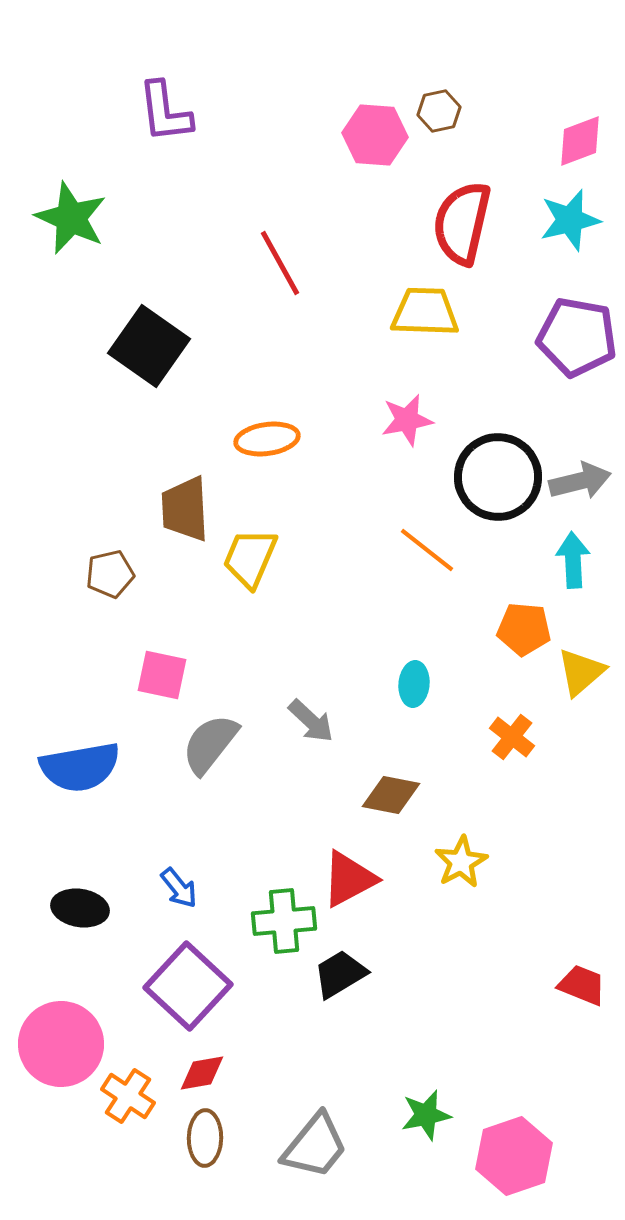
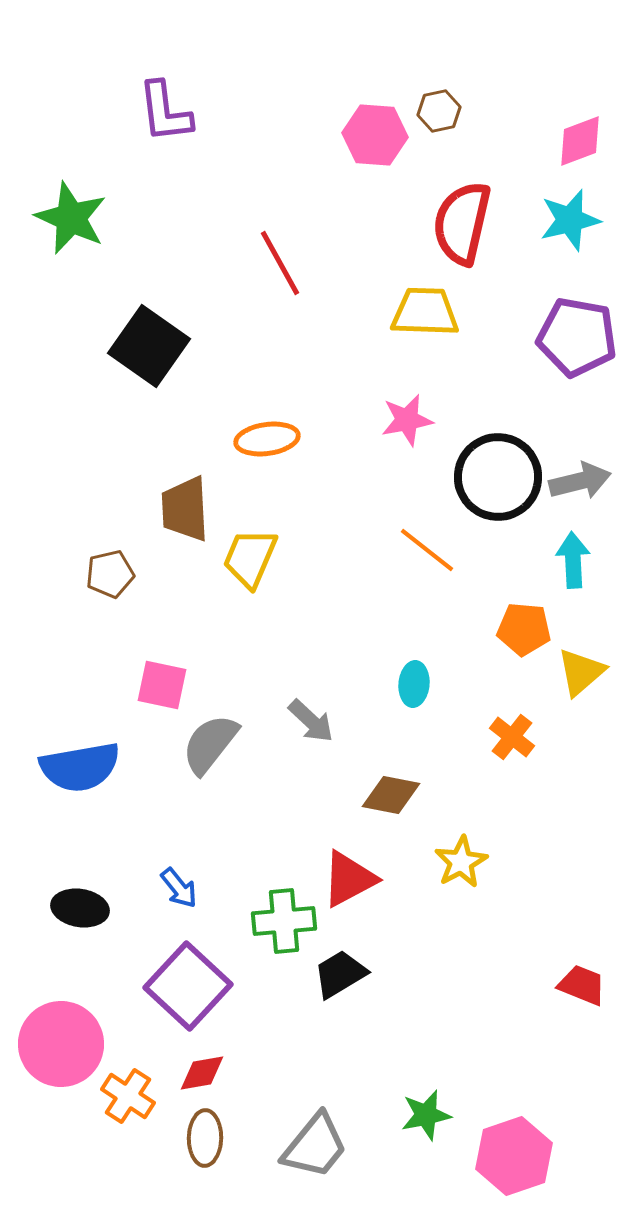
pink square at (162, 675): moved 10 px down
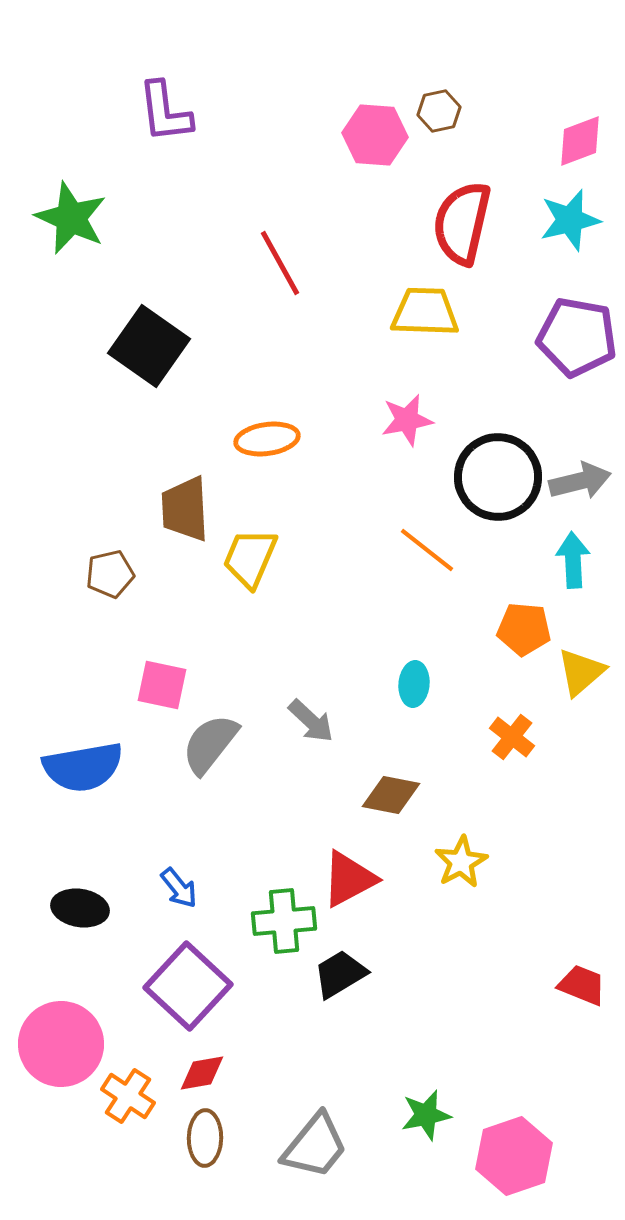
blue semicircle at (80, 767): moved 3 px right
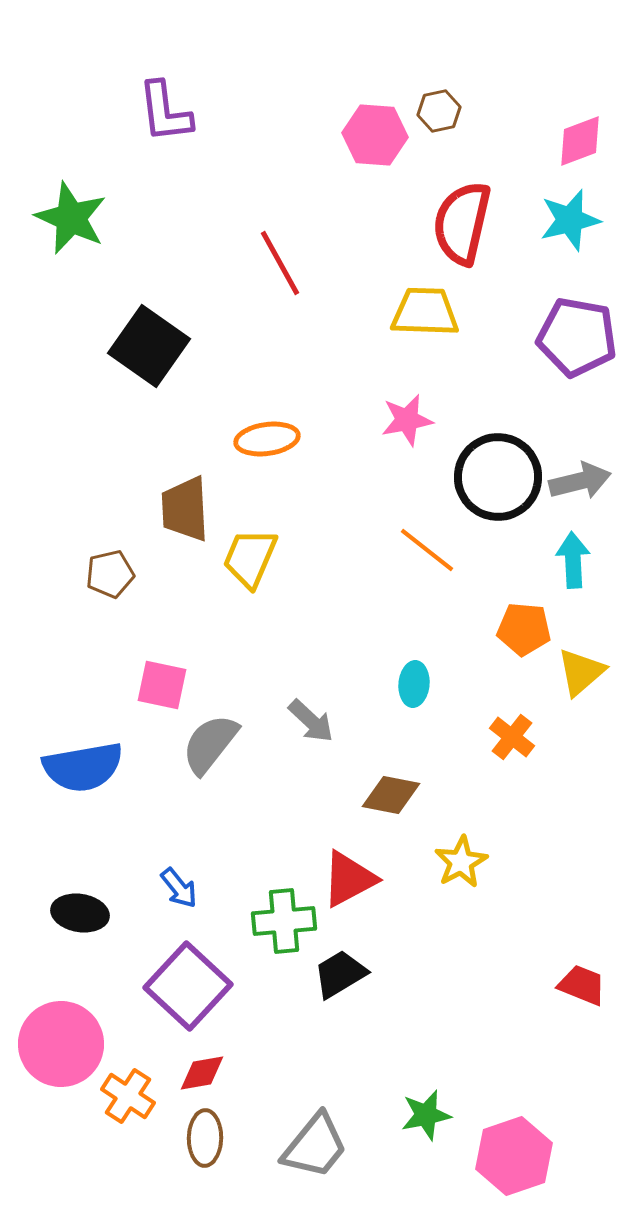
black ellipse at (80, 908): moved 5 px down
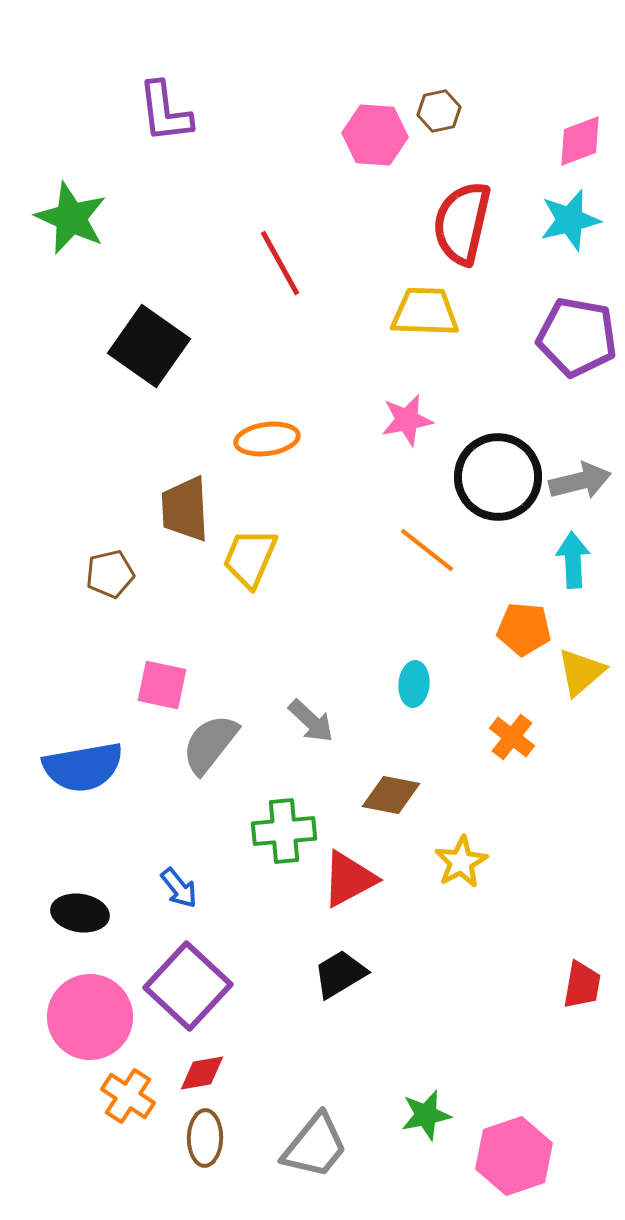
green cross at (284, 921): moved 90 px up
red trapezoid at (582, 985): rotated 78 degrees clockwise
pink circle at (61, 1044): moved 29 px right, 27 px up
